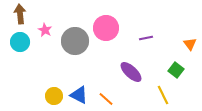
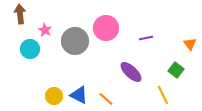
cyan circle: moved 10 px right, 7 px down
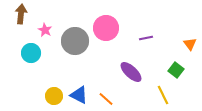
brown arrow: moved 1 px right; rotated 12 degrees clockwise
cyan circle: moved 1 px right, 4 px down
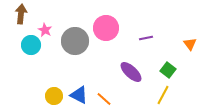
cyan circle: moved 8 px up
green square: moved 8 px left
yellow line: rotated 54 degrees clockwise
orange line: moved 2 px left
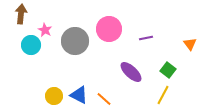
pink circle: moved 3 px right, 1 px down
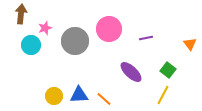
pink star: moved 2 px up; rotated 24 degrees clockwise
blue triangle: rotated 30 degrees counterclockwise
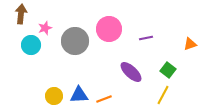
orange triangle: rotated 48 degrees clockwise
orange line: rotated 63 degrees counterclockwise
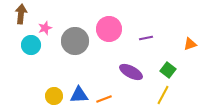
purple ellipse: rotated 15 degrees counterclockwise
